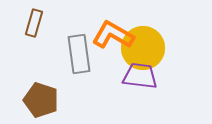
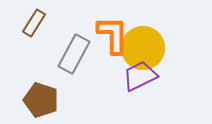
brown rectangle: rotated 16 degrees clockwise
orange L-shape: rotated 60 degrees clockwise
gray rectangle: moved 5 px left; rotated 36 degrees clockwise
purple trapezoid: rotated 33 degrees counterclockwise
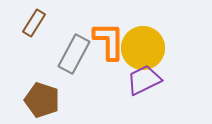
orange L-shape: moved 4 px left, 6 px down
purple trapezoid: moved 4 px right, 4 px down
brown pentagon: moved 1 px right
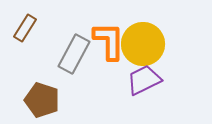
brown rectangle: moved 9 px left, 5 px down
yellow circle: moved 4 px up
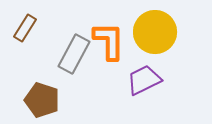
yellow circle: moved 12 px right, 12 px up
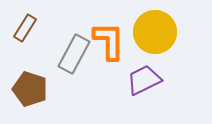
brown pentagon: moved 12 px left, 11 px up
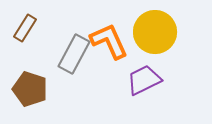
orange L-shape: rotated 24 degrees counterclockwise
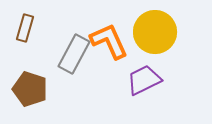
brown rectangle: rotated 16 degrees counterclockwise
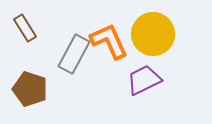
brown rectangle: rotated 48 degrees counterclockwise
yellow circle: moved 2 px left, 2 px down
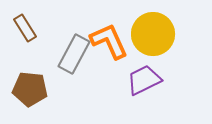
brown pentagon: rotated 12 degrees counterclockwise
